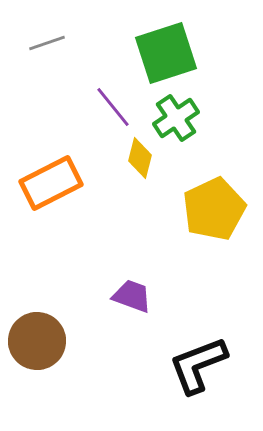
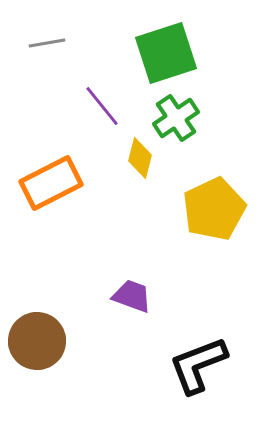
gray line: rotated 9 degrees clockwise
purple line: moved 11 px left, 1 px up
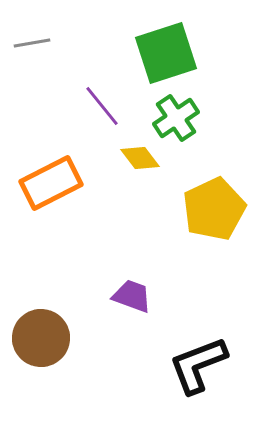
gray line: moved 15 px left
yellow diamond: rotated 51 degrees counterclockwise
brown circle: moved 4 px right, 3 px up
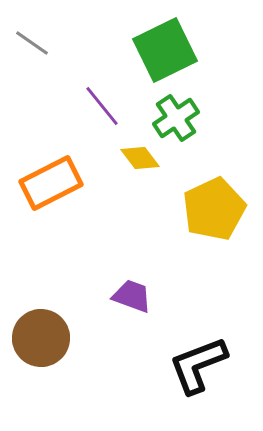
gray line: rotated 45 degrees clockwise
green square: moved 1 px left, 3 px up; rotated 8 degrees counterclockwise
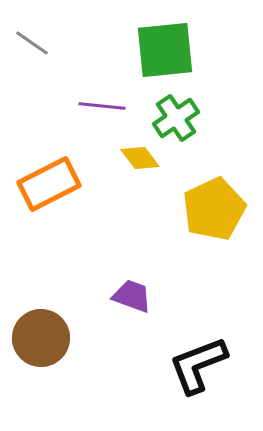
green square: rotated 20 degrees clockwise
purple line: rotated 45 degrees counterclockwise
orange rectangle: moved 2 px left, 1 px down
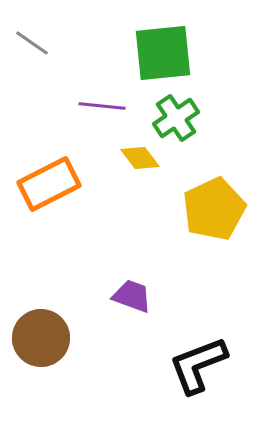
green square: moved 2 px left, 3 px down
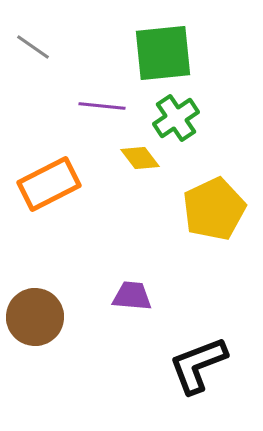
gray line: moved 1 px right, 4 px down
purple trapezoid: rotated 15 degrees counterclockwise
brown circle: moved 6 px left, 21 px up
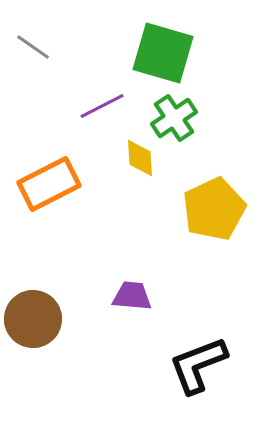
green square: rotated 22 degrees clockwise
purple line: rotated 33 degrees counterclockwise
green cross: moved 2 px left
yellow diamond: rotated 33 degrees clockwise
brown circle: moved 2 px left, 2 px down
